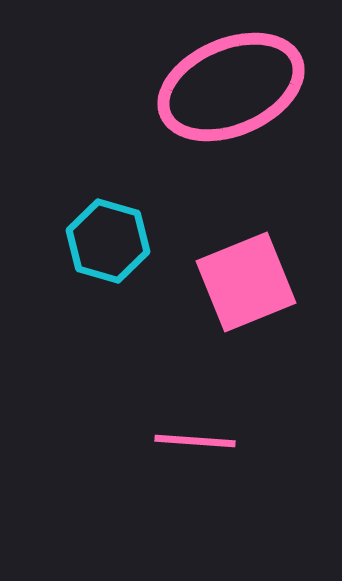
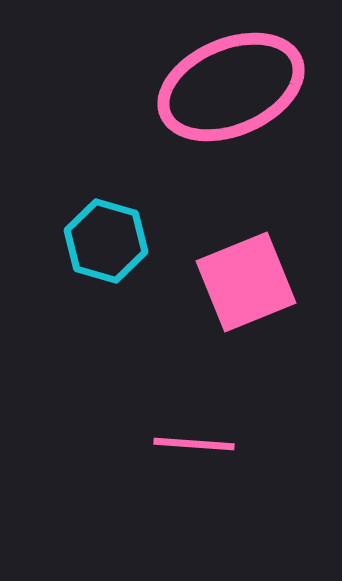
cyan hexagon: moved 2 px left
pink line: moved 1 px left, 3 px down
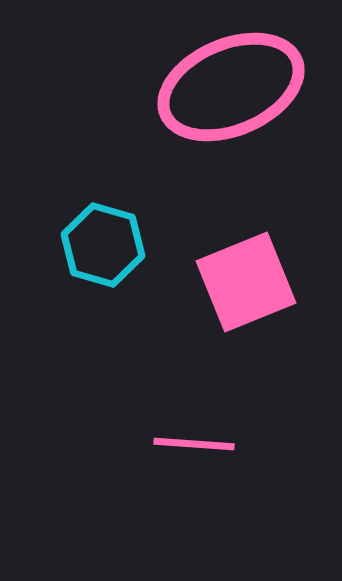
cyan hexagon: moved 3 px left, 4 px down
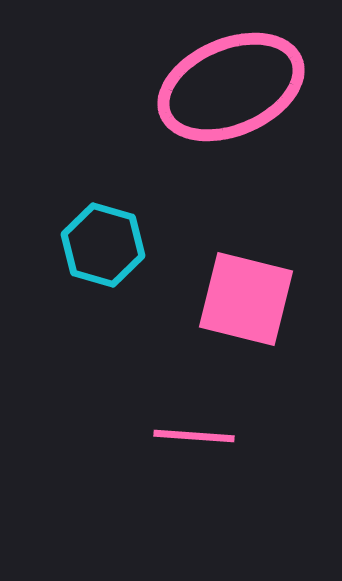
pink square: moved 17 px down; rotated 36 degrees clockwise
pink line: moved 8 px up
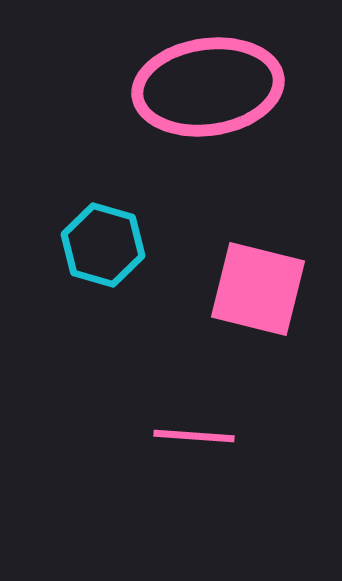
pink ellipse: moved 23 px left; rotated 15 degrees clockwise
pink square: moved 12 px right, 10 px up
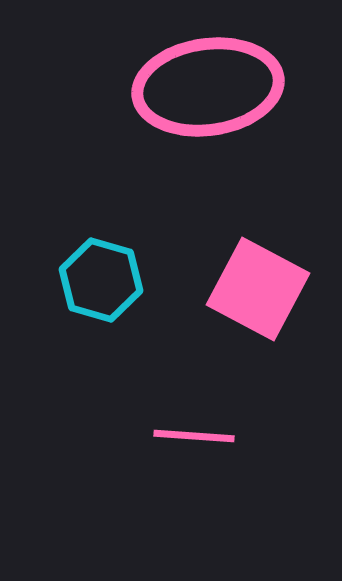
cyan hexagon: moved 2 px left, 35 px down
pink square: rotated 14 degrees clockwise
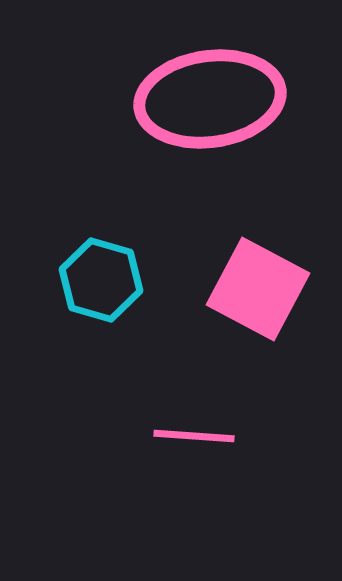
pink ellipse: moved 2 px right, 12 px down
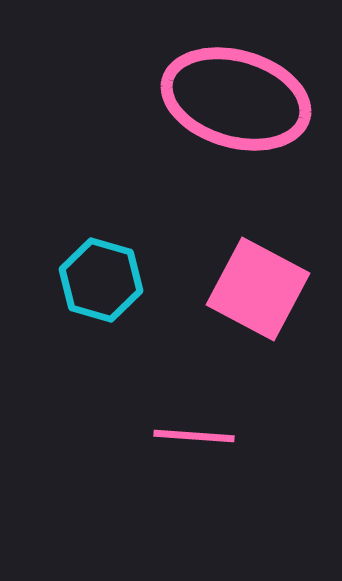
pink ellipse: moved 26 px right; rotated 24 degrees clockwise
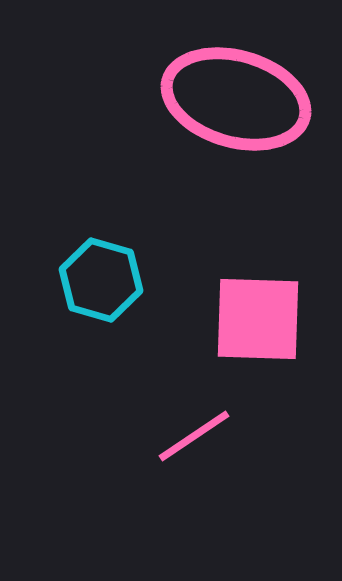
pink square: moved 30 px down; rotated 26 degrees counterclockwise
pink line: rotated 38 degrees counterclockwise
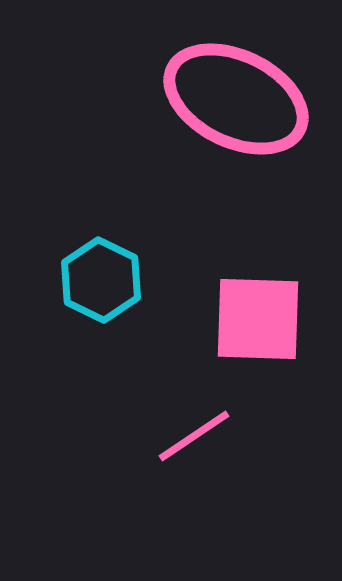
pink ellipse: rotated 10 degrees clockwise
cyan hexagon: rotated 10 degrees clockwise
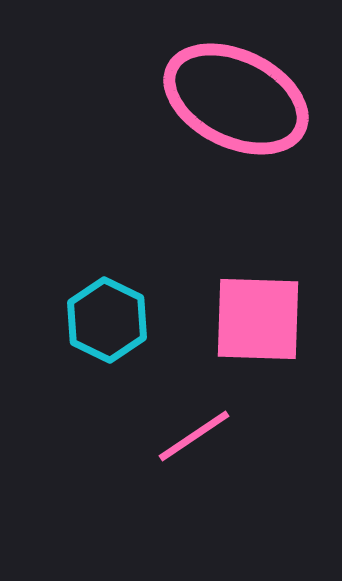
cyan hexagon: moved 6 px right, 40 px down
